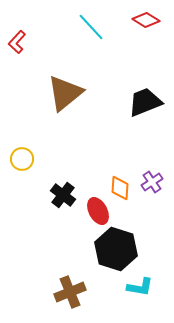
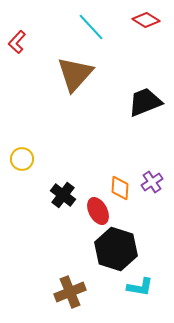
brown triangle: moved 10 px right, 19 px up; rotated 9 degrees counterclockwise
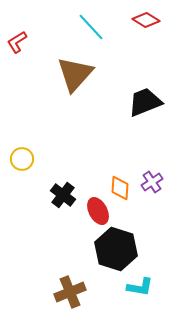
red L-shape: rotated 15 degrees clockwise
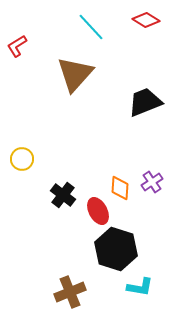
red L-shape: moved 4 px down
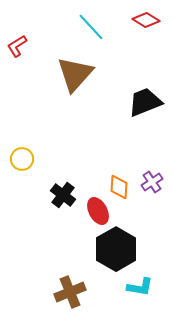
orange diamond: moved 1 px left, 1 px up
black hexagon: rotated 12 degrees clockwise
